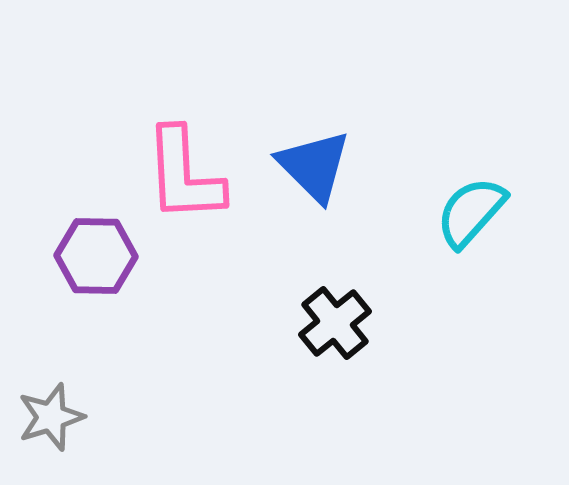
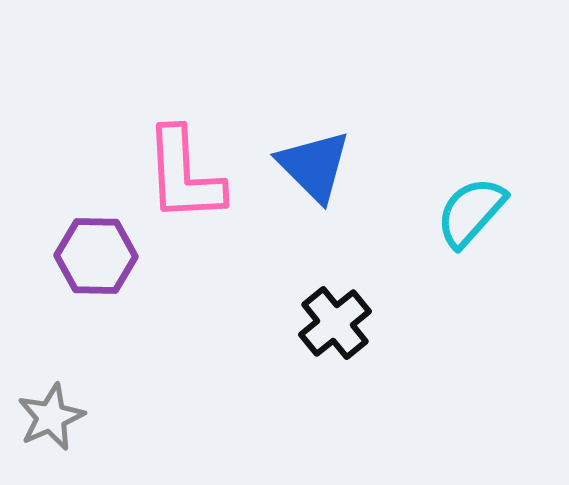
gray star: rotated 6 degrees counterclockwise
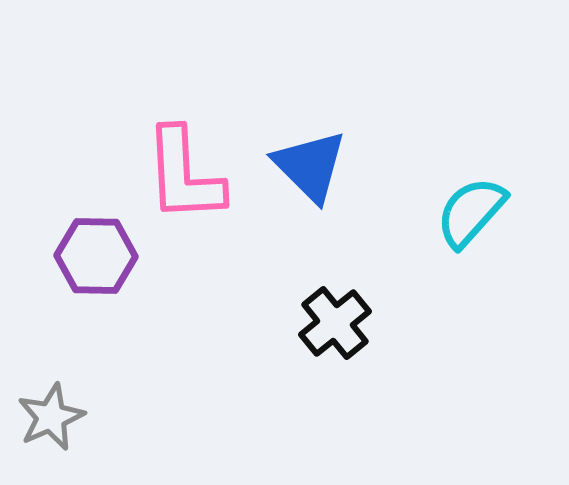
blue triangle: moved 4 px left
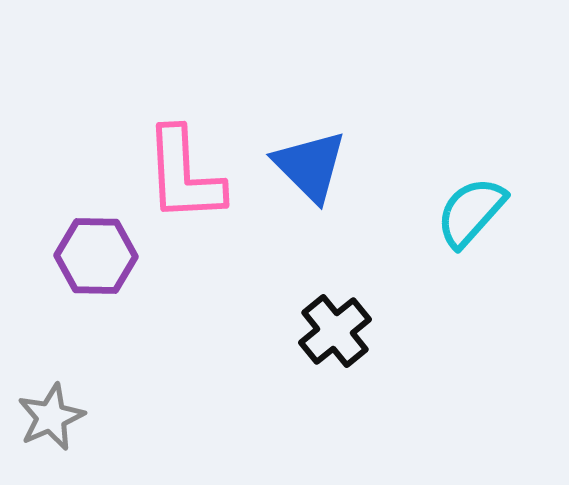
black cross: moved 8 px down
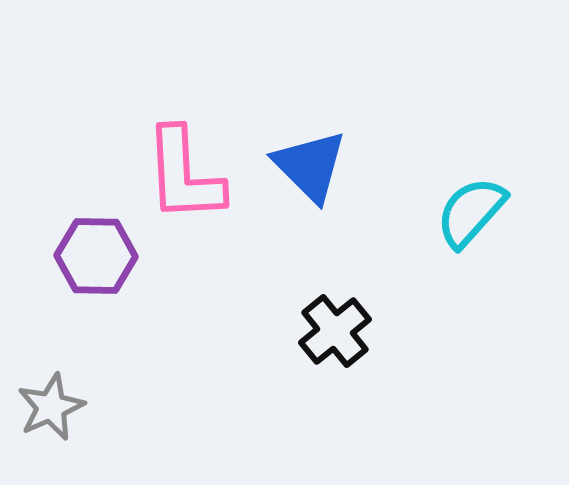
gray star: moved 10 px up
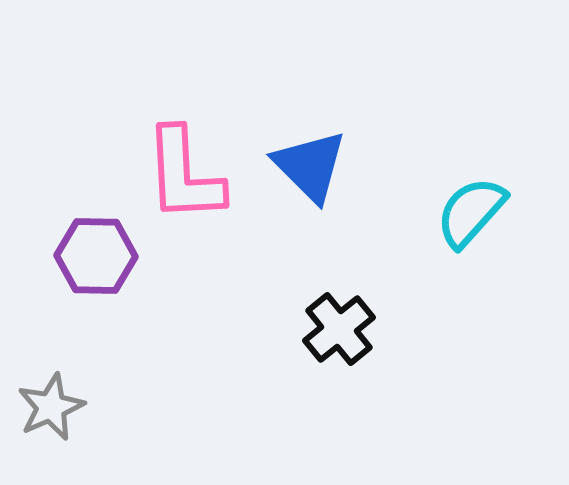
black cross: moved 4 px right, 2 px up
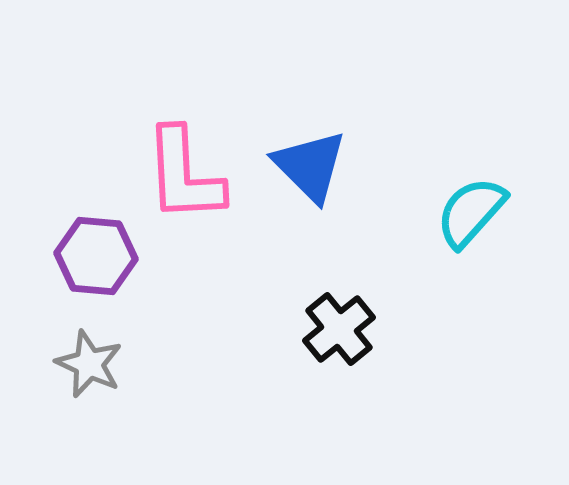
purple hexagon: rotated 4 degrees clockwise
gray star: moved 38 px right, 43 px up; rotated 24 degrees counterclockwise
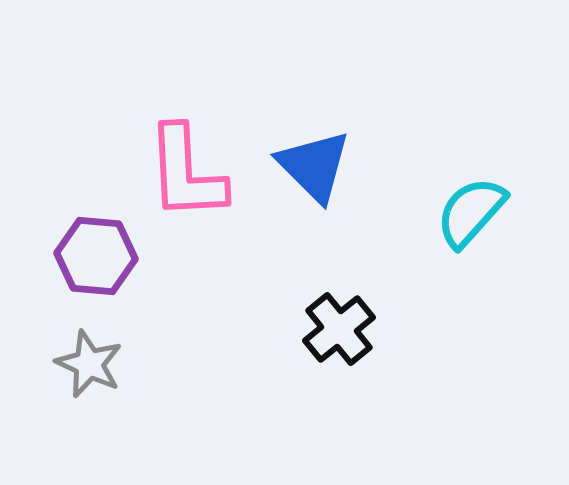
blue triangle: moved 4 px right
pink L-shape: moved 2 px right, 2 px up
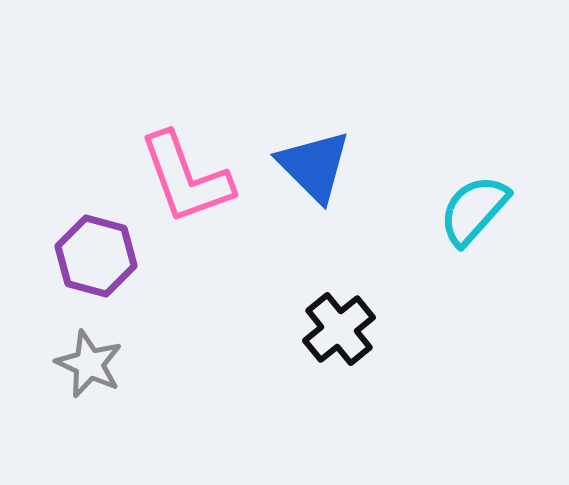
pink L-shape: moved 5 px down; rotated 17 degrees counterclockwise
cyan semicircle: moved 3 px right, 2 px up
purple hexagon: rotated 10 degrees clockwise
